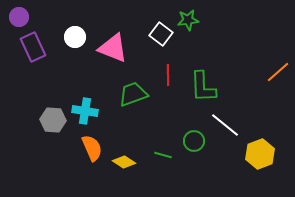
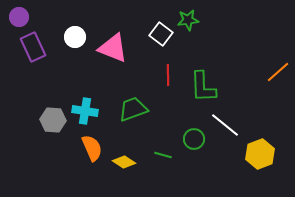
green trapezoid: moved 15 px down
green circle: moved 2 px up
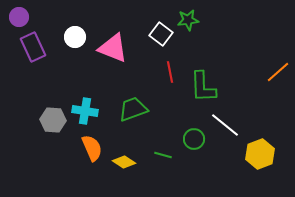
red line: moved 2 px right, 3 px up; rotated 10 degrees counterclockwise
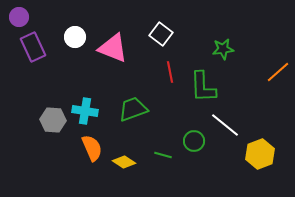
green star: moved 35 px right, 29 px down
green circle: moved 2 px down
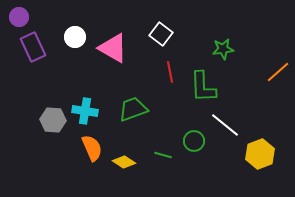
pink triangle: rotated 8 degrees clockwise
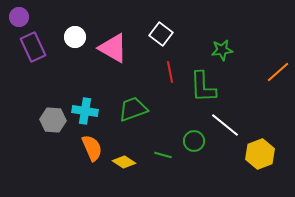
green star: moved 1 px left, 1 px down
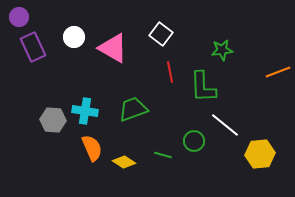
white circle: moved 1 px left
orange line: rotated 20 degrees clockwise
yellow hexagon: rotated 16 degrees clockwise
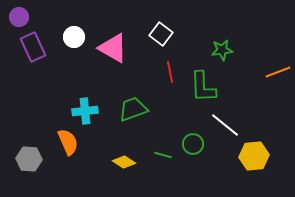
cyan cross: rotated 15 degrees counterclockwise
gray hexagon: moved 24 px left, 39 px down
green circle: moved 1 px left, 3 px down
orange semicircle: moved 24 px left, 6 px up
yellow hexagon: moved 6 px left, 2 px down
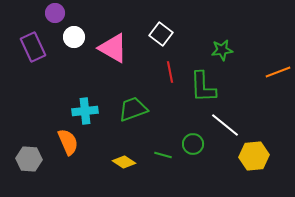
purple circle: moved 36 px right, 4 px up
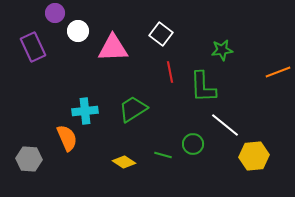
white circle: moved 4 px right, 6 px up
pink triangle: rotated 32 degrees counterclockwise
green trapezoid: rotated 12 degrees counterclockwise
orange semicircle: moved 1 px left, 4 px up
